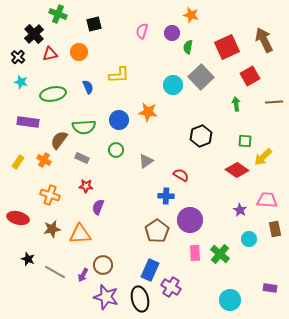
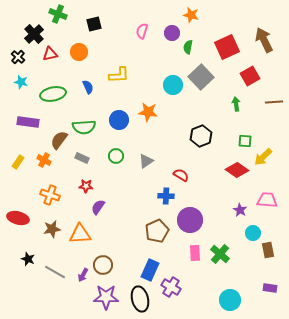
green circle at (116, 150): moved 6 px down
purple semicircle at (98, 207): rotated 14 degrees clockwise
brown rectangle at (275, 229): moved 7 px left, 21 px down
brown pentagon at (157, 231): rotated 10 degrees clockwise
cyan circle at (249, 239): moved 4 px right, 6 px up
purple star at (106, 297): rotated 15 degrees counterclockwise
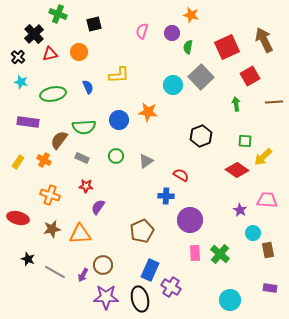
brown pentagon at (157, 231): moved 15 px left
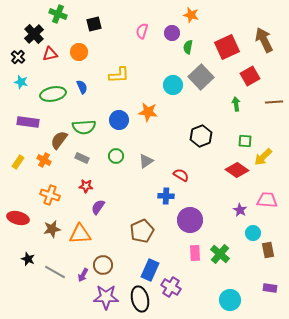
blue semicircle at (88, 87): moved 6 px left
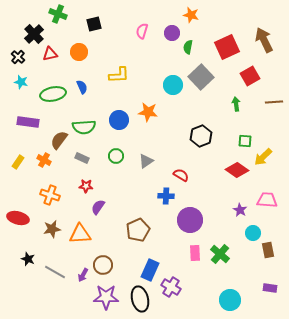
brown pentagon at (142, 231): moved 4 px left, 1 px up
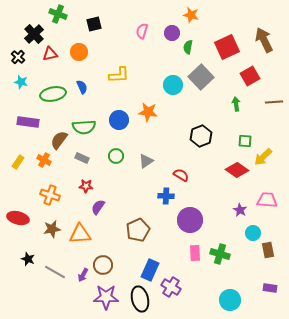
green cross at (220, 254): rotated 24 degrees counterclockwise
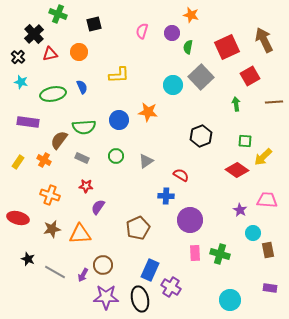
brown pentagon at (138, 230): moved 2 px up
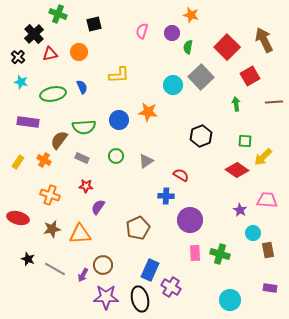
red square at (227, 47): rotated 20 degrees counterclockwise
gray line at (55, 272): moved 3 px up
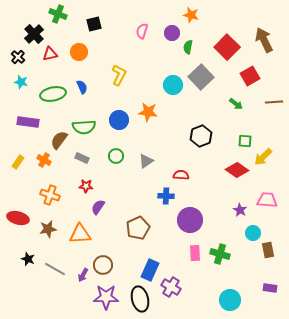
yellow L-shape at (119, 75): rotated 60 degrees counterclockwise
green arrow at (236, 104): rotated 136 degrees clockwise
red semicircle at (181, 175): rotated 28 degrees counterclockwise
brown star at (52, 229): moved 4 px left
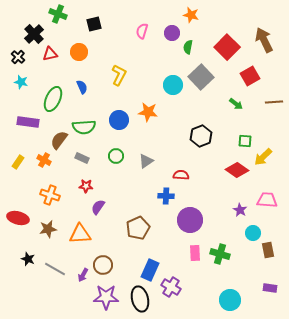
green ellipse at (53, 94): moved 5 px down; rotated 55 degrees counterclockwise
